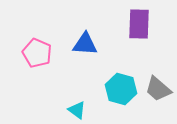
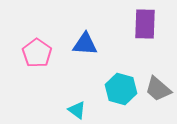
purple rectangle: moved 6 px right
pink pentagon: rotated 12 degrees clockwise
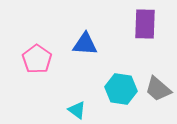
pink pentagon: moved 6 px down
cyan hexagon: rotated 8 degrees counterclockwise
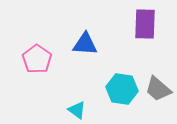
cyan hexagon: moved 1 px right
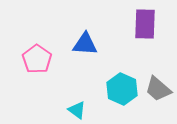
cyan hexagon: rotated 16 degrees clockwise
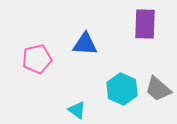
pink pentagon: rotated 24 degrees clockwise
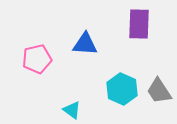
purple rectangle: moved 6 px left
gray trapezoid: moved 1 px right, 2 px down; rotated 16 degrees clockwise
cyan triangle: moved 5 px left
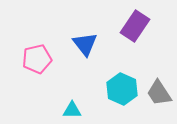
purple rectangle: moved 4 px left, 2 px down; rotated 32 degrees clockwise
blue triangle: rotated 48 degrees clockwise
gray trapezoid: moved 2 px down
cyan triangle: rotated 36 degrees counterclockwise
